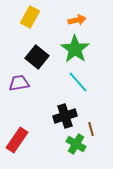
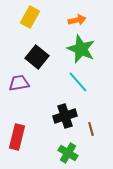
green star: moved 6 px right; rotated 12 degrees counterclockwise
red rectangle: moved 3 px up; rotated 20 degrees counterclockwise
green cross: moved 8 px left, 9 px down
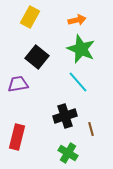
purple trapezoid: moved 1 px left, 1 px down
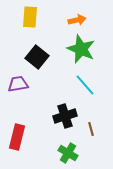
yellow rectangle: rotated 25 degrees counterclockwise
cyan line: moved 7 px right, 3 px down
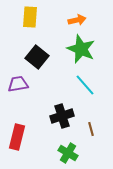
black cross: moved 3 px left
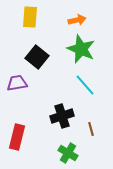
purple trapezoid: moved 1 px left, 1 px up
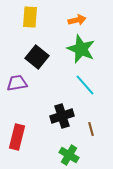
green cross: moved 1 px right, 2 px down
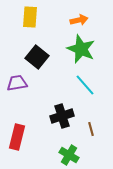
orange arrow: moved 2 px right
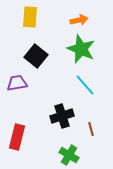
black square: moved 1 px left, 1 px up
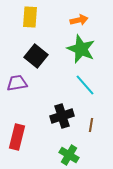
brown line: moved 4 px up; rotated 24 degrees clockwise
